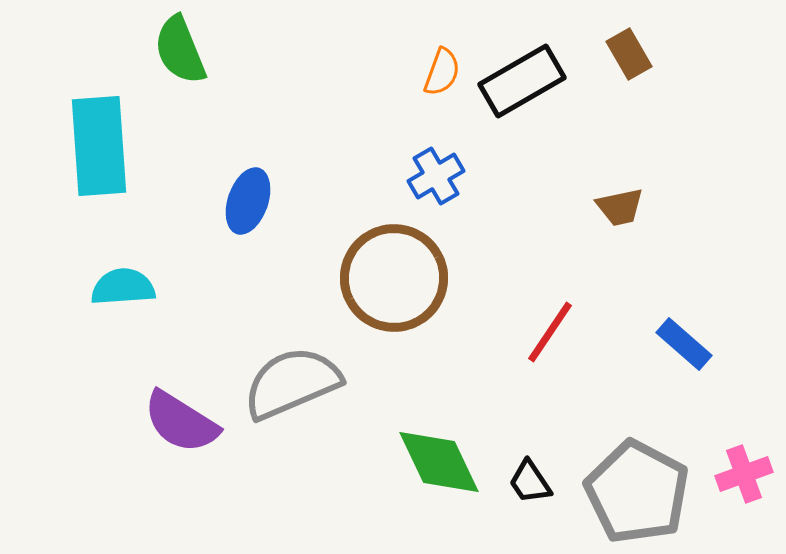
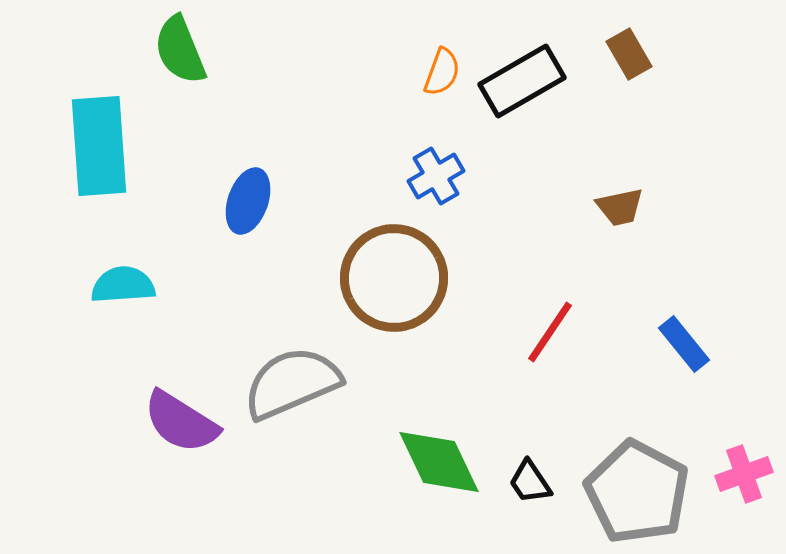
cyan semicircle: moved 2 px up
blue rectangle: rotated 10 degrees clockwise
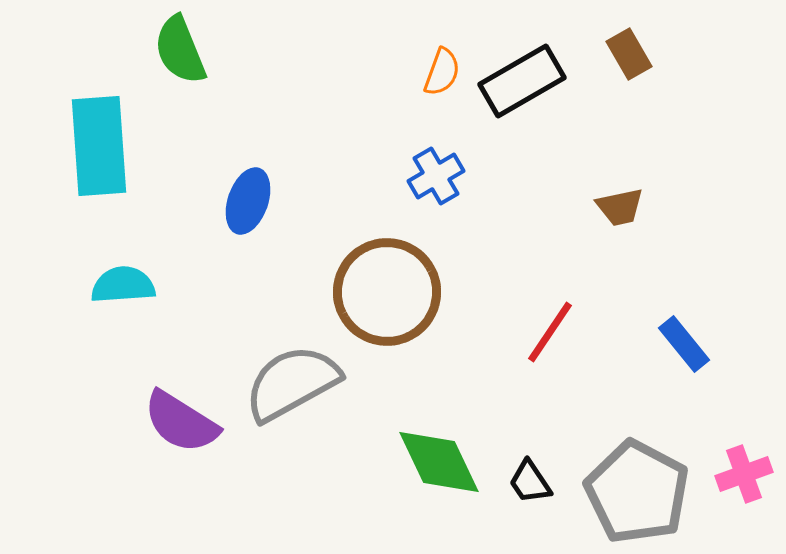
brown circle: moved 7 px left, 14 px down
gray semicircle: rotated 6 degrees counterclockwise
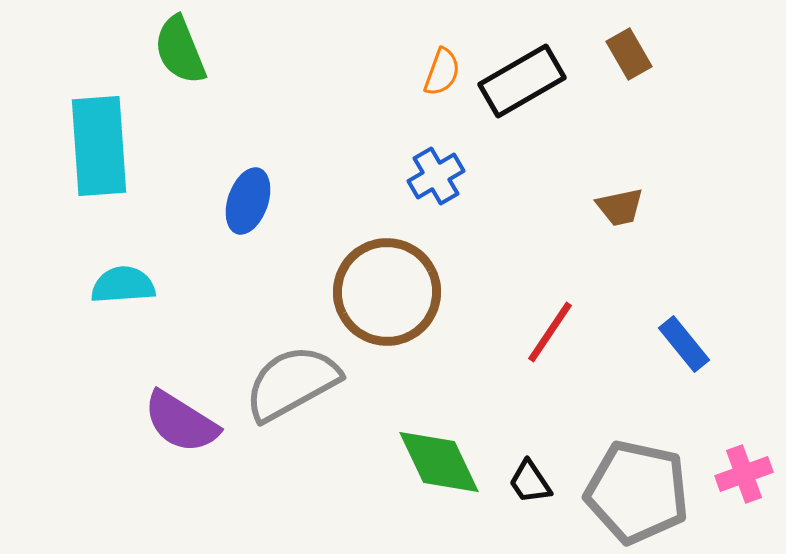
gray pentagon: rotated 16 degrees counterclockwise
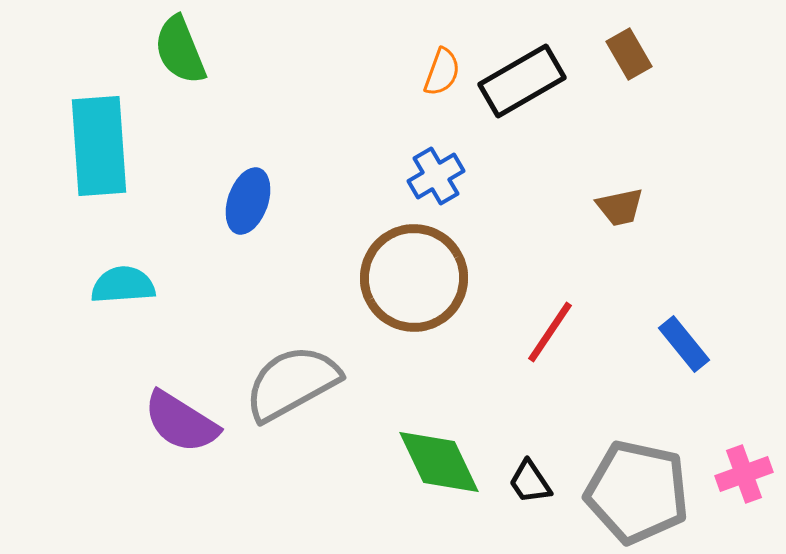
brown circle: moved 27 px right, 14 px up
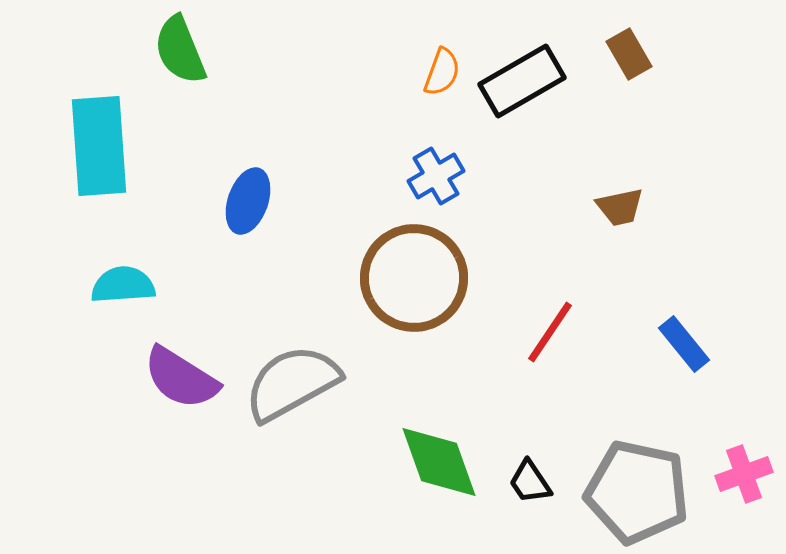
purple semicircle: moved 44 px up
green diamond: rotated 6 degrees clockwise
